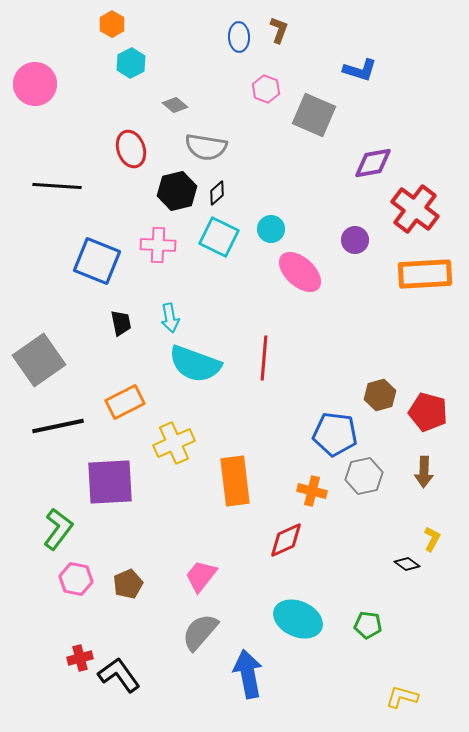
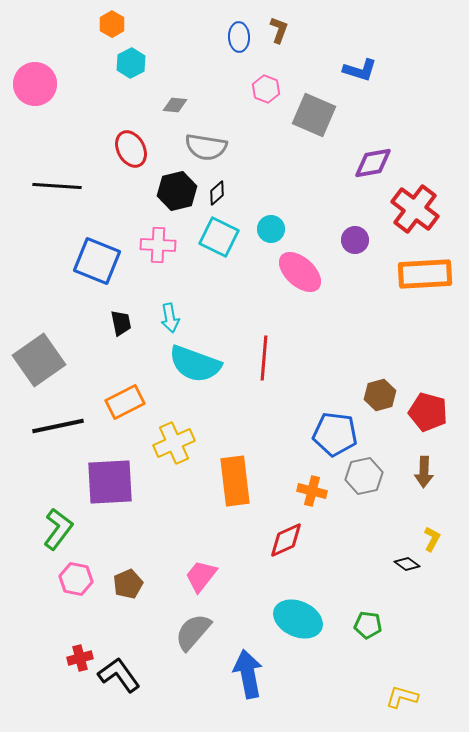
gray diamond at (175, 105): rotated 35 degrees counterclockwise
red ellipse at (131, 149): rotated 9 degrees counterclockwise
gray semicircle at (200, 632): moved 7 px left
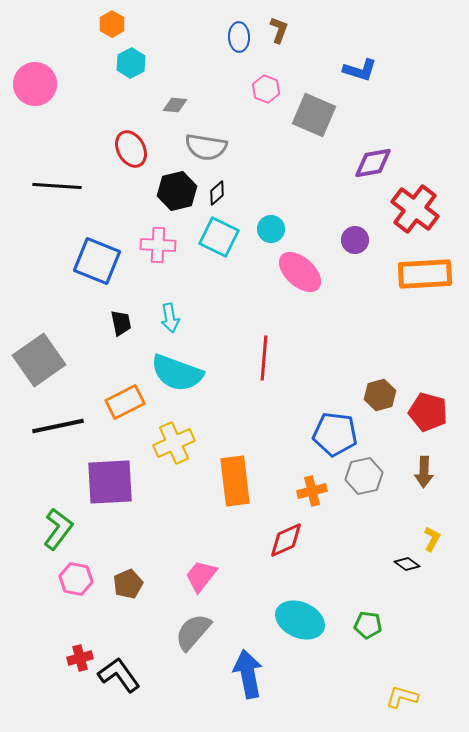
cyan semicircle at (195, 364): moved 18 px left, 9 px down
orange cross at (312, 491): rotated 28 degrees counterclockwise
cyan ellipse at (298, 619): moved 2 px right, 1 px down
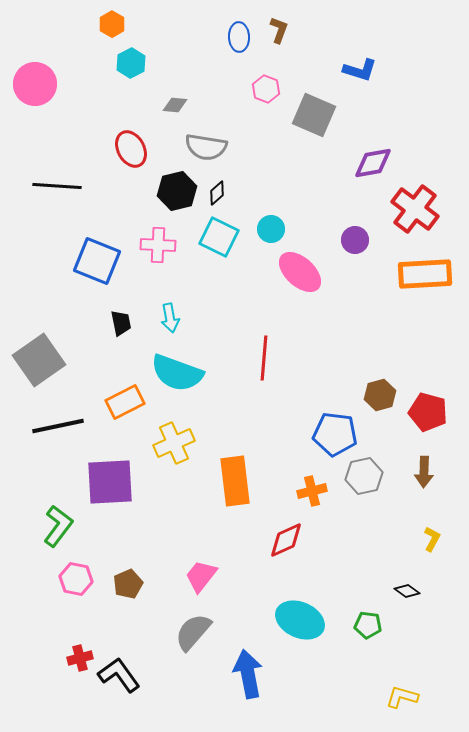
green L-shape at (58, 529): moved 3 px up
black diamond at (407, 564): moved 27 px down
